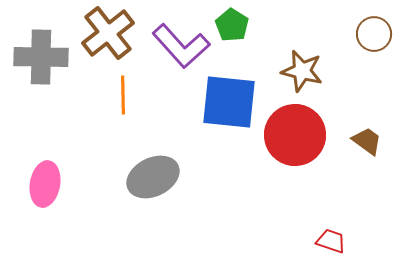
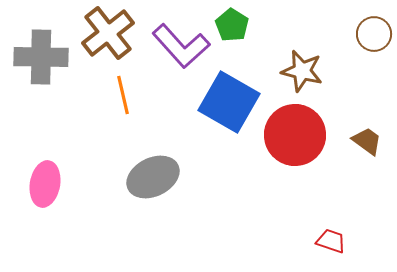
orange line: rotated 12 degrees counterclockwise
blue square: rotated 24 degrees clockwise
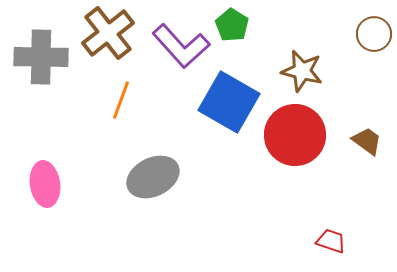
orange line: moved 2 px left, 5 px down; rotated 33 degrees clockwise
pink ellipse: rotated 18 degrees counterclockwise
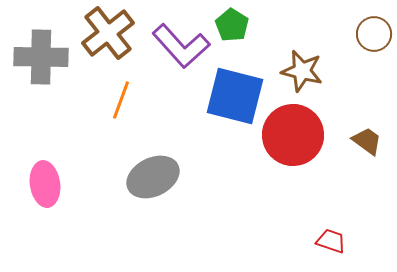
blue square: moved 6 px right, 6 px up; rotated 16 degrees counterclockwise
red circle: moved 2 px left
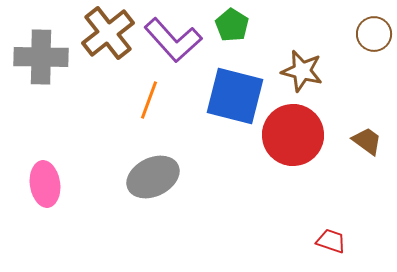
purple L-shape: moved 8 px left, 6 px up
orange line: moved 28 px right
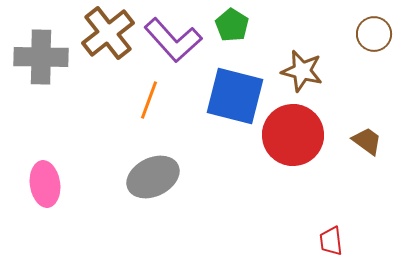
red trapezoid: rotated 116 degrees counterclockwise
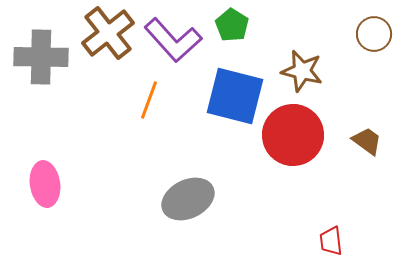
gray ellipse: moved 35 px right, 22 px down
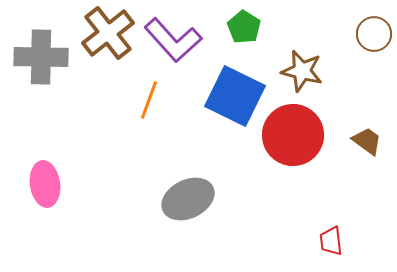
green pentagon: moved 12 px right, 2 px down
blue square: rotated 12 degrees clockwise
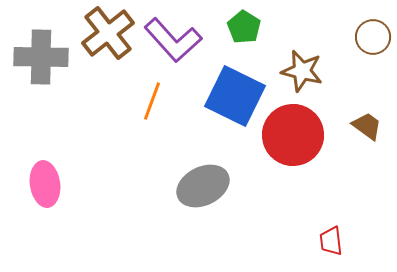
brown circle: moved 1 px left, 3 px down
orange line: moved 3 px right, 1 px down
brown trapezoid: moved 15 px up
gray ellipse: moved 15 px right, 13 px up
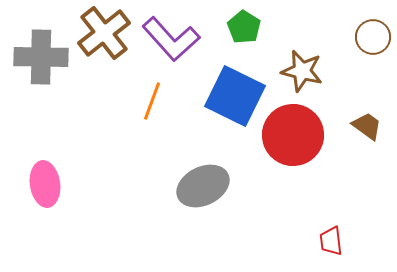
brown cross: moved 4 px left
purple L-shape: moved 2 px left, 1 px up
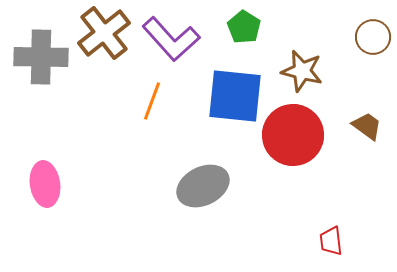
blue square: rotated 20 degrees counterclockwise
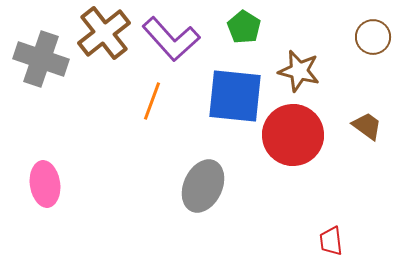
gray cross: moved 2 px down; rotated 18 degrees clockwise
brown star: moved 3 px left
gray ellipse: rotated 39 degrees counterclockwise
